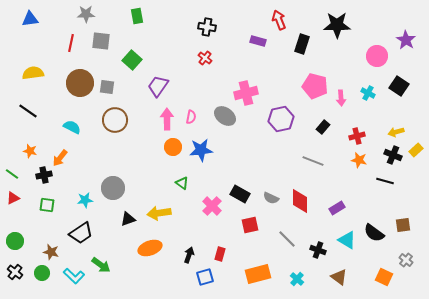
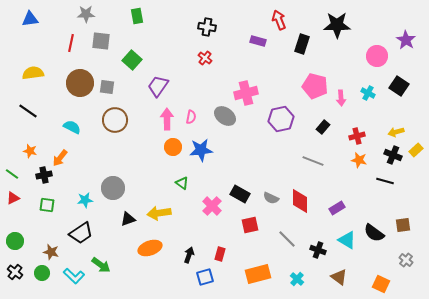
orange square at (384, 277): moved 3 px left, 7 px down
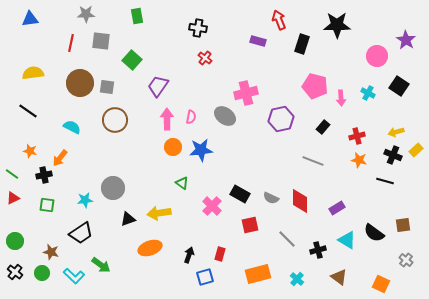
black cross at (207, 27): moved 9 px left, 1 px down
black cross at (318, 250): rotated 35 degrees counterclockwise
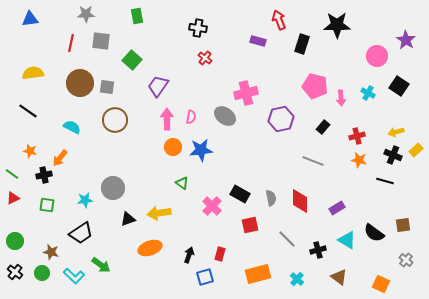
gray semicircle at (271, 198): rotated 126 degrees counterclockwise
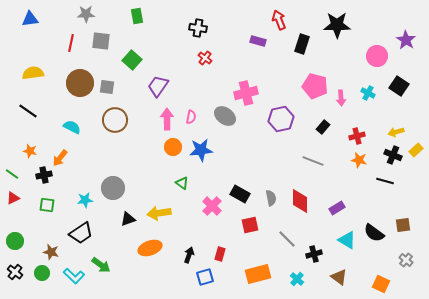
black cross at (318, 250): moved 4 px left, 4 px down
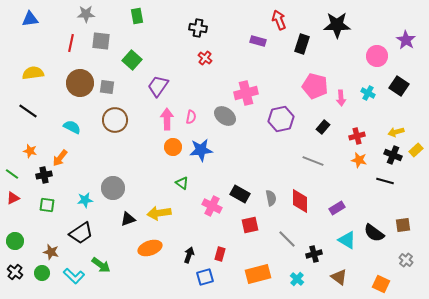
pink cross at (212, 206): rotated 18 degrees counterclockwise
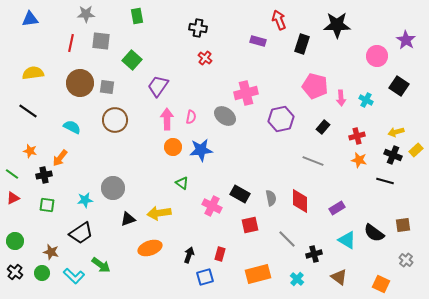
cyan cross at (368, 93): moved 2 px left, 7 px down
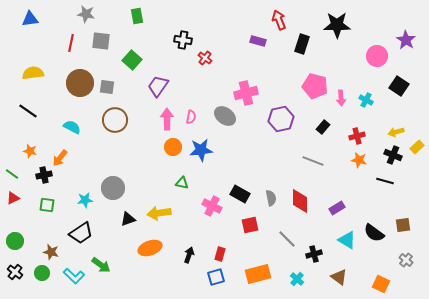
gray star at (86, 14): rotated 12 degrees clockwise
black cross at (198, 28): moved 15 px left, 12 px down
yellow rectangle at (416, 150): moved 1 px right, 3 px up
green triangle at (182, 183): rotated 24 degrees counterclockwise
blue square at (205, 277): moved 11 px right
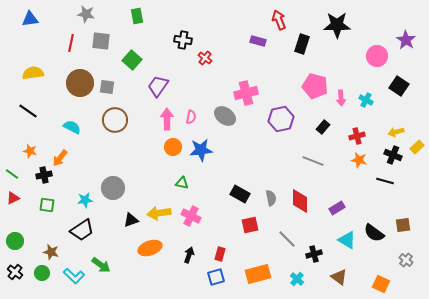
pink cross at (212, 206): moved 21 px left, 10 px down
black triangle at (128, 219): moved 3 px right, 1 px down
black trapezoid at (81, 233): moved 1 px right, 3 px up
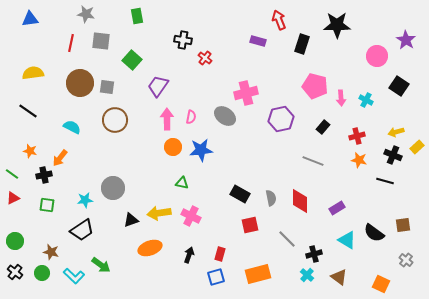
cyan cross at (297, 279): moved 10 px right, 4 px up
